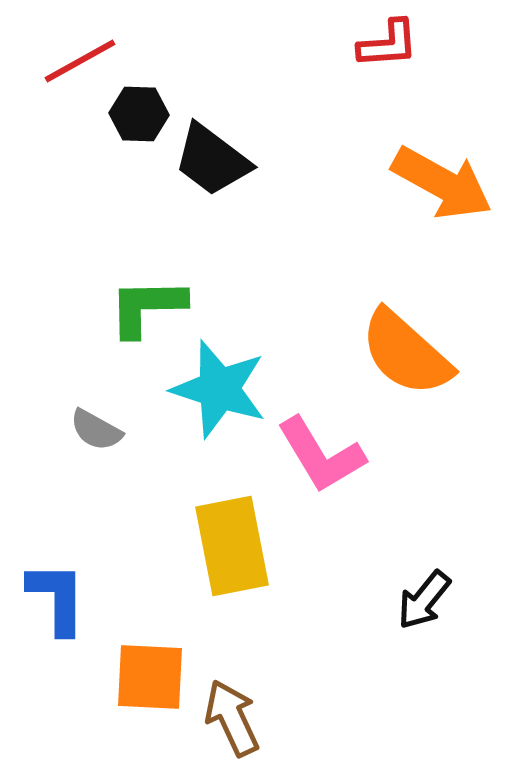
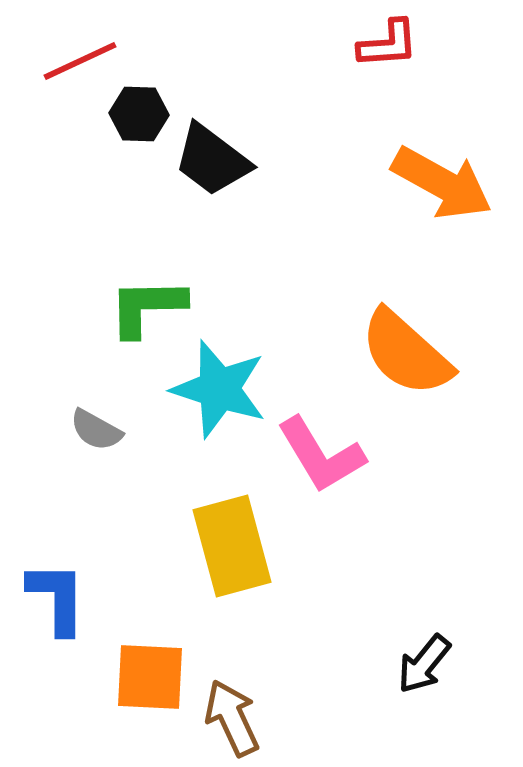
red line: rotated 4 degrees clockwise
yellow rectangle: rotated 4 degrees counterclockwise
black arrow: moved 64 px down
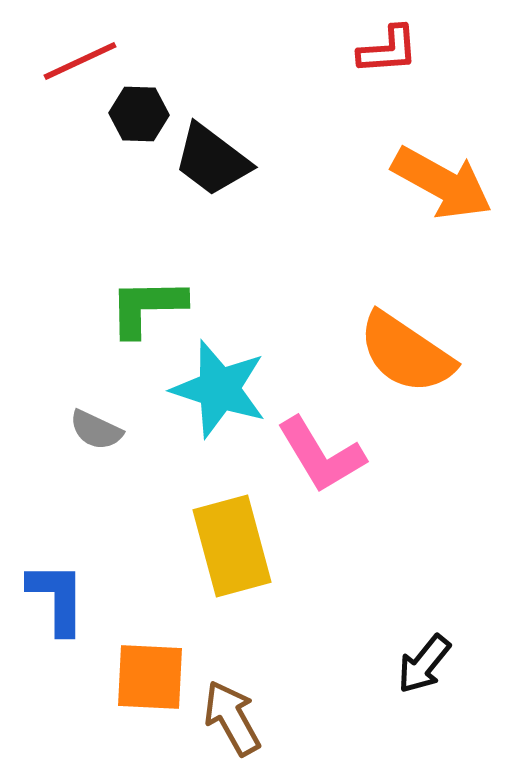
red L-shape: moved 6 px down
orange semicircle: rotated 8 degrees counterclockwise
gray semicircle: rotated 4 degrees counterclockwise
brown arrow: rotated 4 degrees counterclockwise
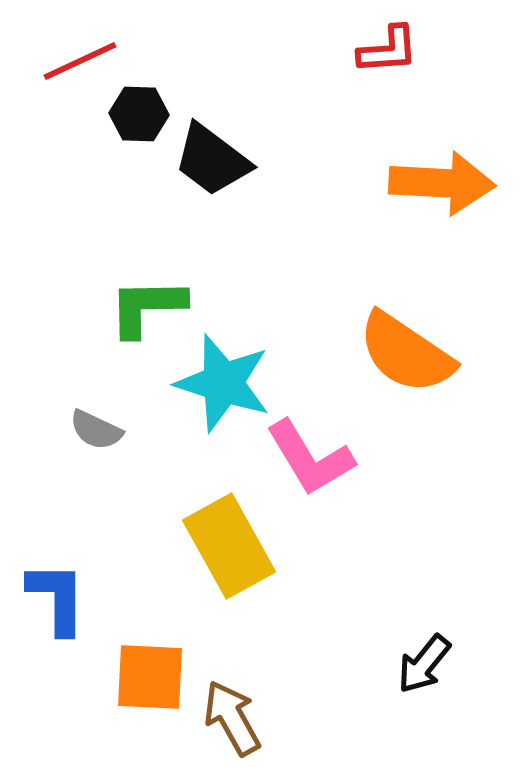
orange arrow: rotated 26 degrees counterclockwise
cyan star: moved 4 px right, 6 px up
pink L-shape: moved 11 px left, 3 px down
yellow rectangle: moved 3 px left; rotated 14 degrees counterclockwise
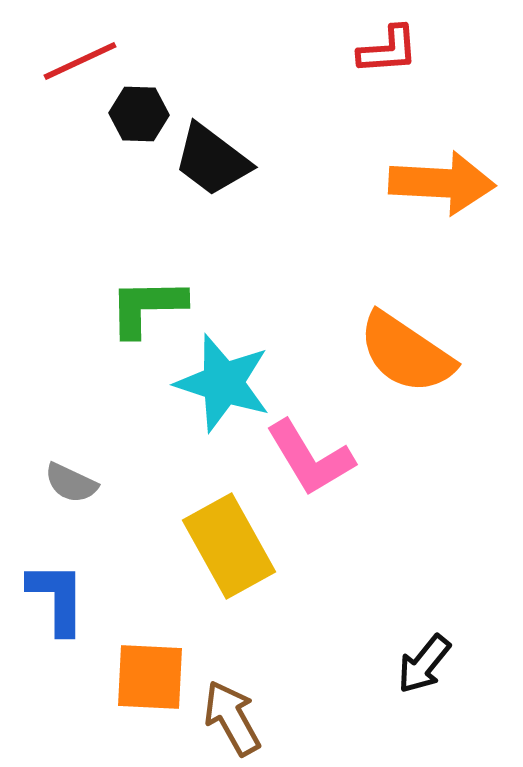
gray semicircle: moved 25 px left, 53 px down
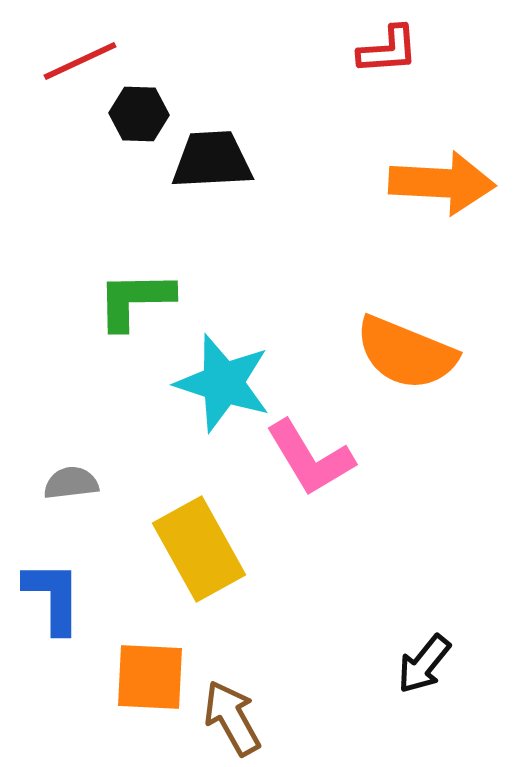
black trapezoid: rotated 140 degrees clockwise
green L-shape: moved 12 px left, 7 px up
orange semicircle: rotated 12 degrees counterclockwise
gray semicircle: rotated 148 degrees clockwise
yellow rectangle: moved 30 px left, 3 px down
blue L-shape: moved 4 px left, 1 px up
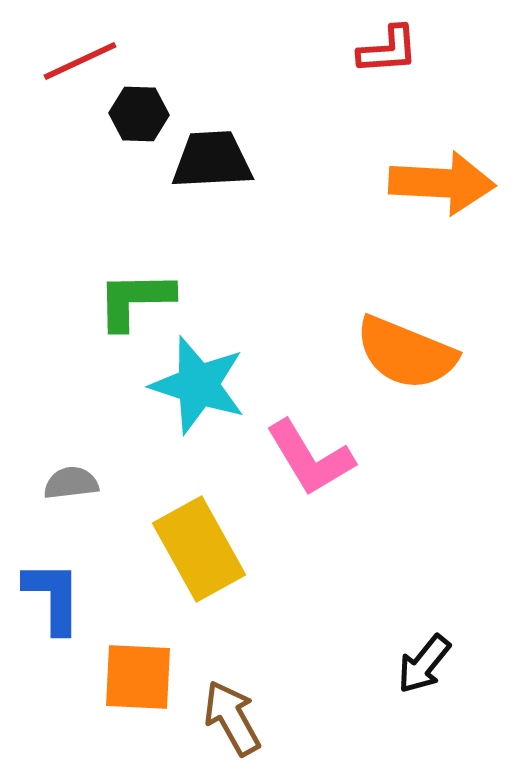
cyan star: moved 25 px left, 2 px down
orange square: moved 12 px left
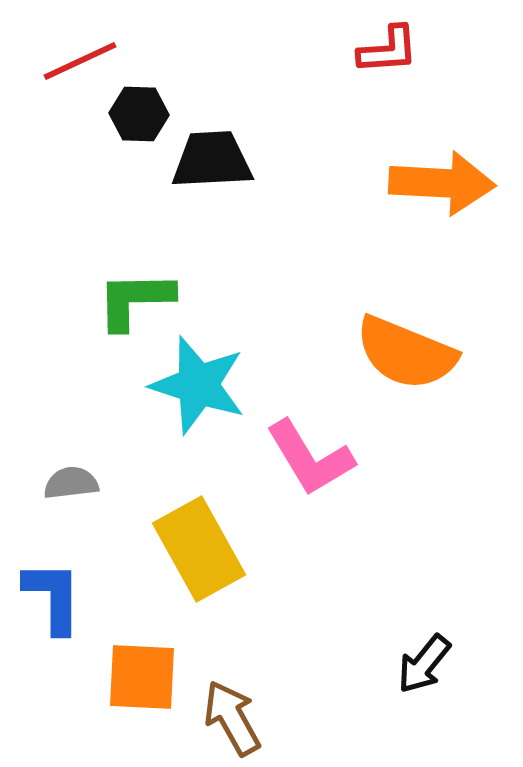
orange square: moved 4 px right
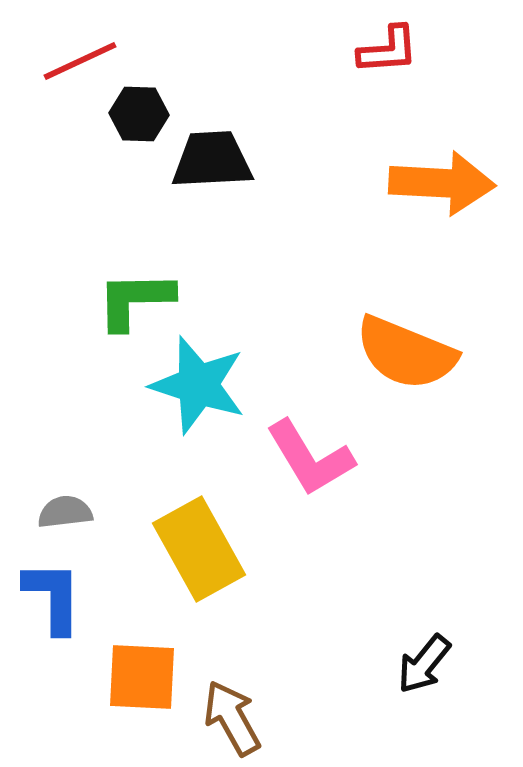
gray semicircle: moved 6 px left, 29 px down
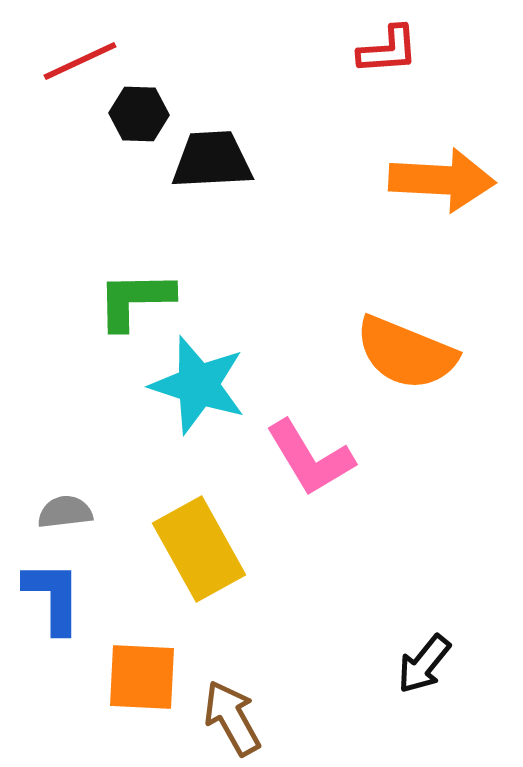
orange arrow: moved 3 px up
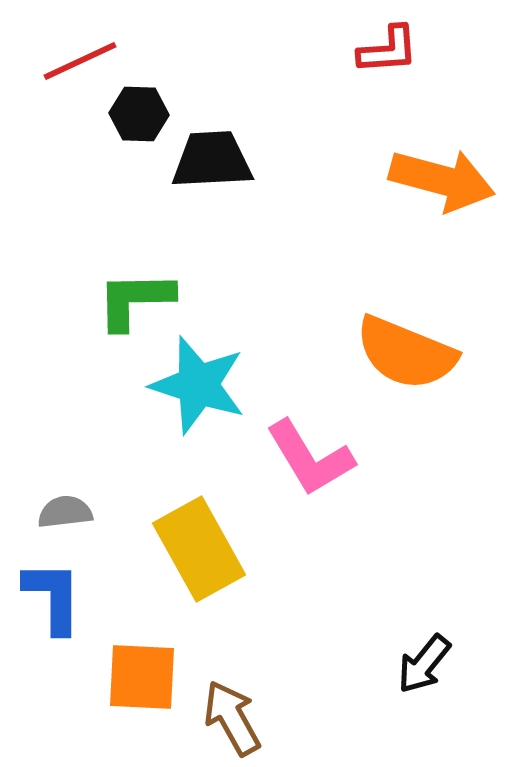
orange arrow: rotated 12 degrees clockwise
